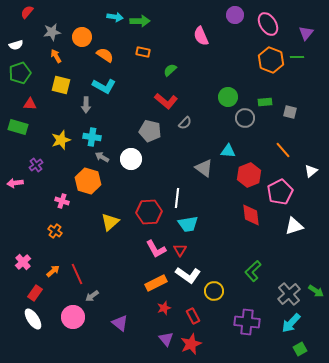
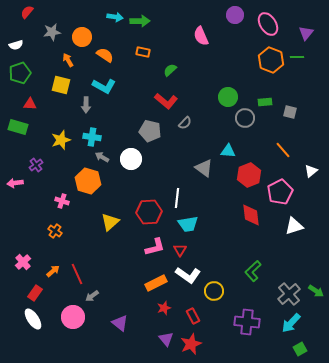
orange arrow at (56, 56): moved 12 px right, 4 px down
pink L-shape at (156, 249): moved 1 px left, 2 px up; rotated 75 degrees counterclockwise
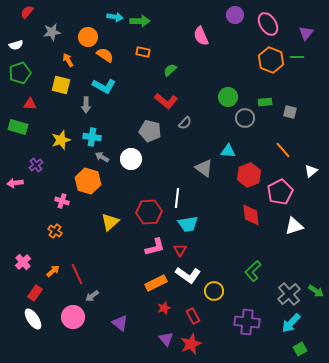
orange circle at (82, 37): moved 6 px right
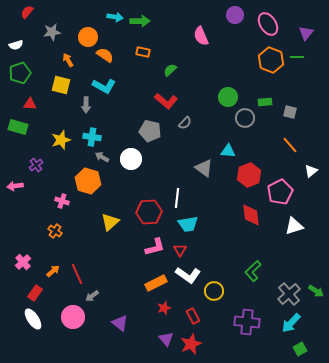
orange line at (283, 150): moved 7 px right, 5 px up
pink arrow at (15, 183): moved 3 px down
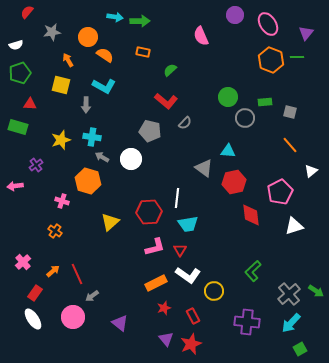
red hexagon at (249, 175): moved 15 px left, 7 px down; rotated 10 degrees clockwise
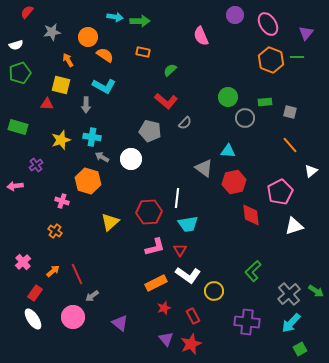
red triangle at (30, 104): moved 17 px right
